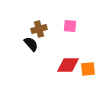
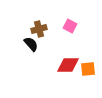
pink square: rotated 24 degrees clockwise
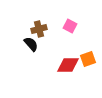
orange square: moved 10 px up; rotated 14 degrees counterclockwise
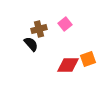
pink square: moved 5 px left, 2 px up; rotated 24 degrees clockwise
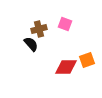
pink square: rotated 32 degrees counterclockwise
orange square: moved 1 px left, 1 px down
red diamond: moved 2 px left, 2 px down
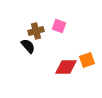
pink square: moved 6 px left, 2 px down
brown cross: moved 3 px left, 2 px down
black semicircle: moved 3 px left, 2 px down
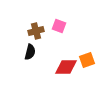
black semicircle: moved 2 px right, 6 px down; rotated 56 degrees clockwise
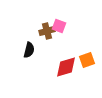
brown cross: moved 11 px right
black semicircle: moved 1 px left, 2 px up
red diamond: rotated 15 degrees counterclockwise
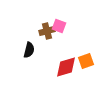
orange square: moved 1 px left, 1 px down
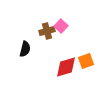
pink square: moved 2 px right; rotated 24 degrees clockwise
black semicircle: moved 4 px left, 1 px up
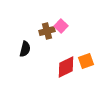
red diamond: rotated 10 degrees counterclockwise
